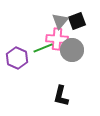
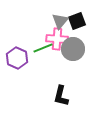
gray circle: moved 1 px right, 1 px up
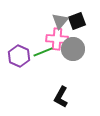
green line: moved 4 px down
purple hexagon: moved 2 px right, 2 px up
black L-shape: moved 1 px down; rotated 15 degrees clockwise
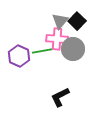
black square: rotated 24 degrees counterclockwise
green line: moved 1 px left, 1 px up; rotated 12 degrees clockwise
black L-shape: moved 1 px left; rotated 35 degrees clockwise
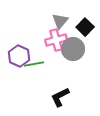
black square: moved 8 px right, 6 px down
pink cross: moved 1 px left, 1 px down; rotated 20 degrees counterclockwise
green line: moved 8 px left, 13 px down
